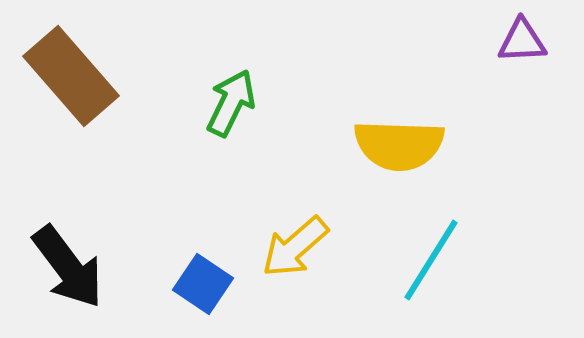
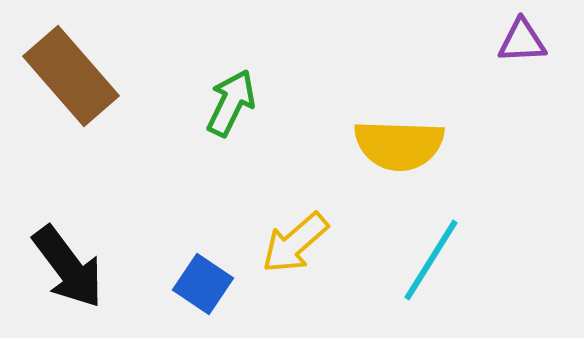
yellow arrow: moved 4 px up
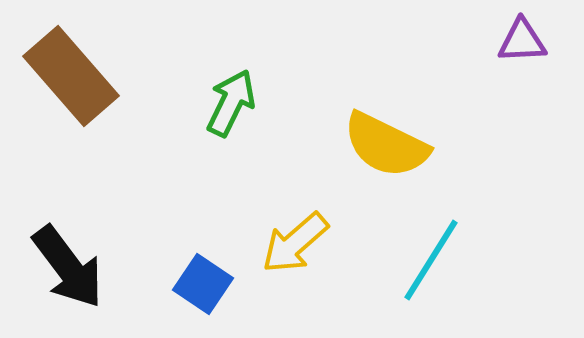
yellow semicircle: moved 13 px left; rotated 24 degrees clockwise
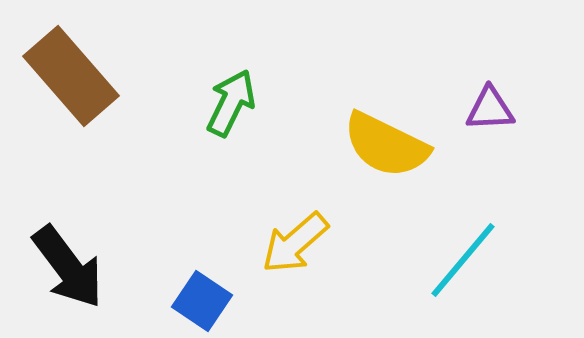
purple triangle: moved 32 px left, 68 px down
cyan line: moved 32 px right; rotated 8 degrees clockwise
blue square: moved 1 px left, 17 px down
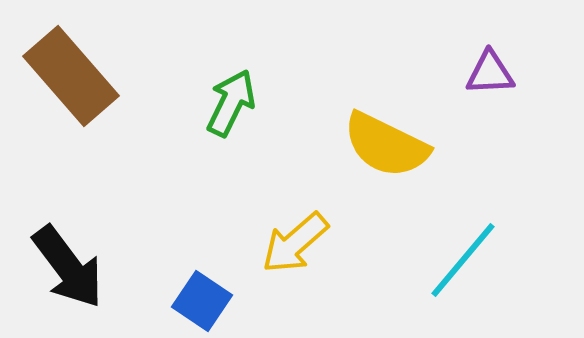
purple triangle: moved 36 px up
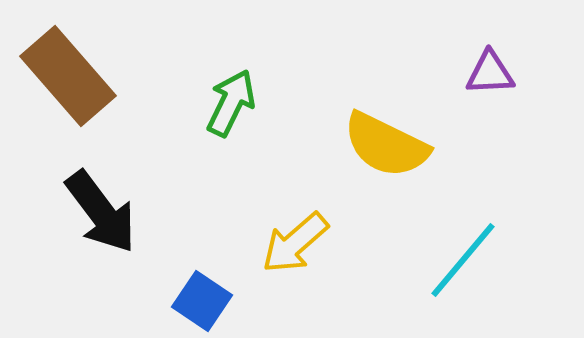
brown rectangle: moved 3 px left
black arrow: moved 33 px right, 55 px up
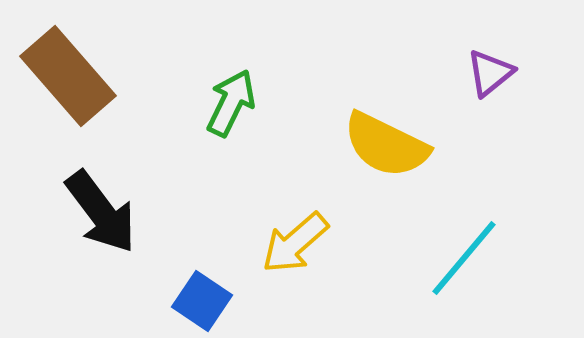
purple triangle: rotated 36 degrees counterclockwise
cyan line: moved 1 px right, 2 px up
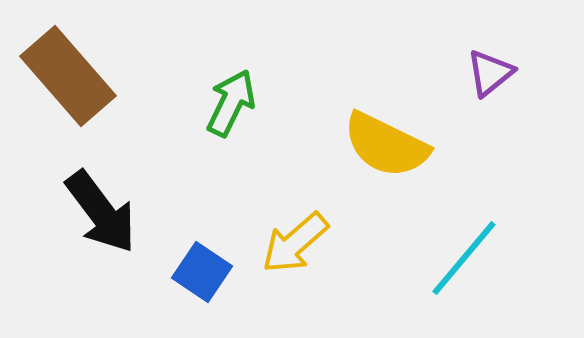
blue square: moved 29 px up
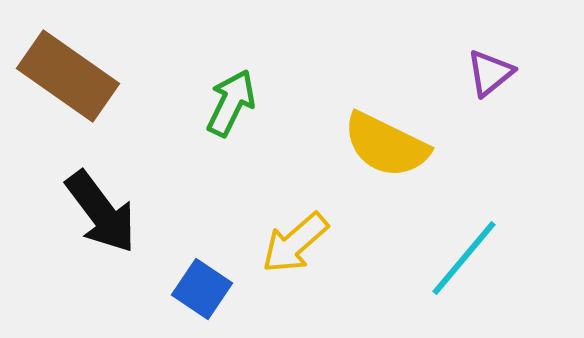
brown rectangle: rotated 14 degrees counterclockwise
blue square: moved 17 px down
